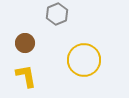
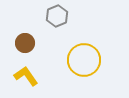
gray hexagon: moved 2 px down
yellow L-shape: rotated 25 degrees counterclockwise
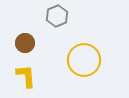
yellow L-shape: rotated 30 degrees clockwise
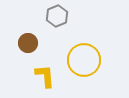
brown circle: moved 3 px right
yellow L-shape: moved 19 px right
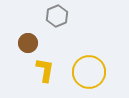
yellow circle: moved 5 px right, 12 px down
yellow L-shape: moved 6 px up; rotated 15 degrees clockwise
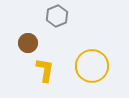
yellow circle: moved 3 px right, 6 px up
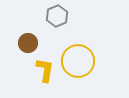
yellow circle: moved 14 px left, 5 px up
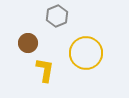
yellow circle: moved 8 px right, 8 px up
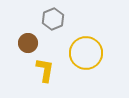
gray hexagon: moved 4 px left, 3 px down
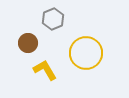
yellow L-shape: rotated 40 degrees counterclockwise
